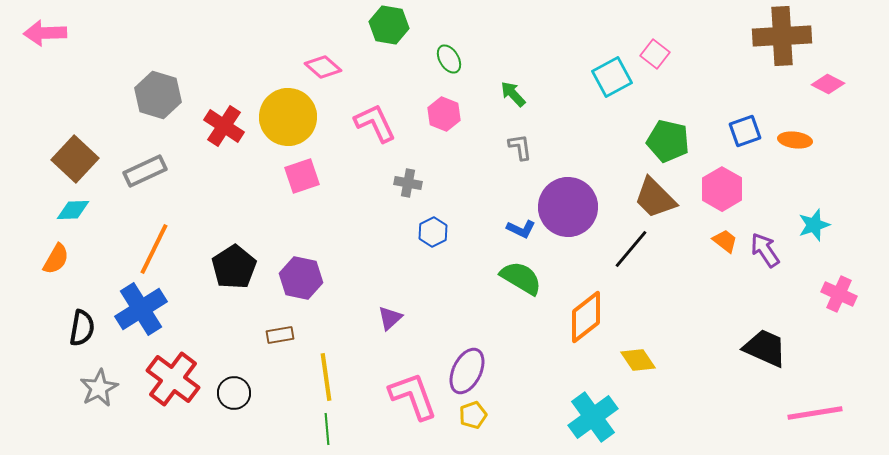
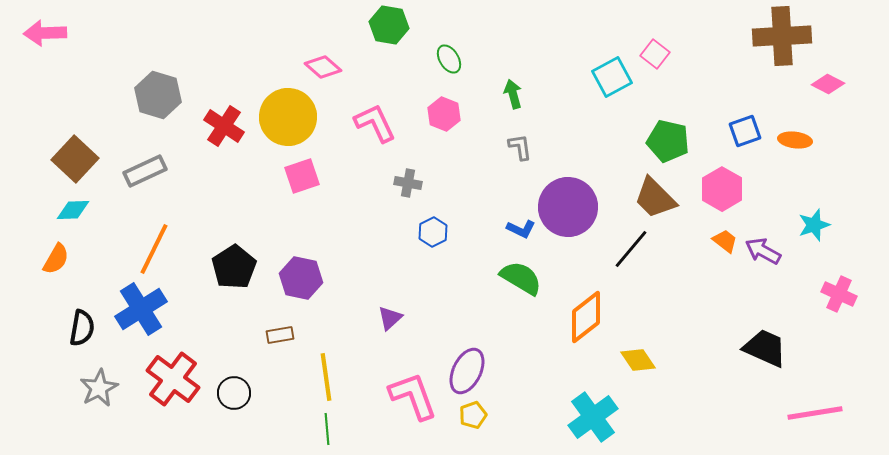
green arrow at (513, 94): rotated 28 degrees clockwise
purple arrow at (765, 250): moved 2 px left, 1 px down; rotated 27 degrees counterclockwise
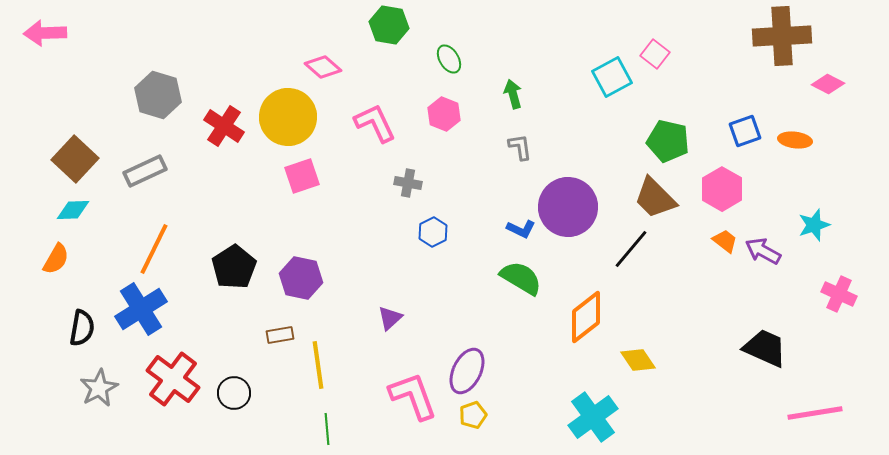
yellow line at (326, 377): moved 8 px left, 12 px up
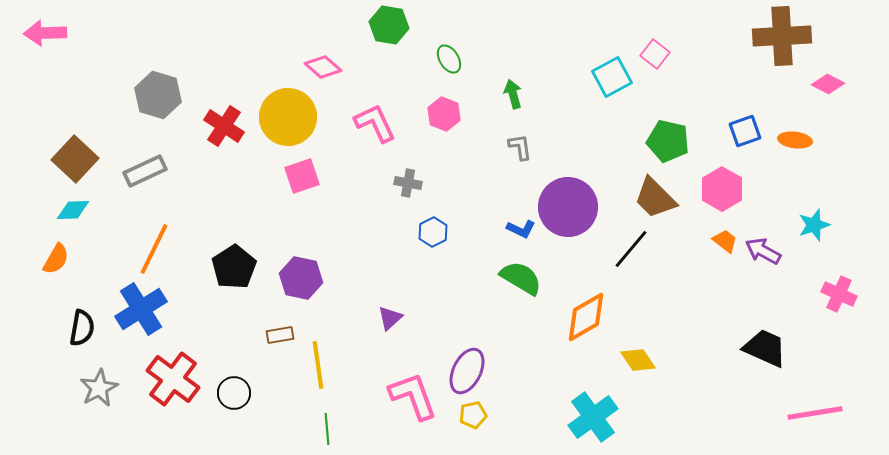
orange diamond at (586, 317): rotated 8 degrees clockwise
yellow pentagon at (473, 415): rotated 8 degrees clockwise
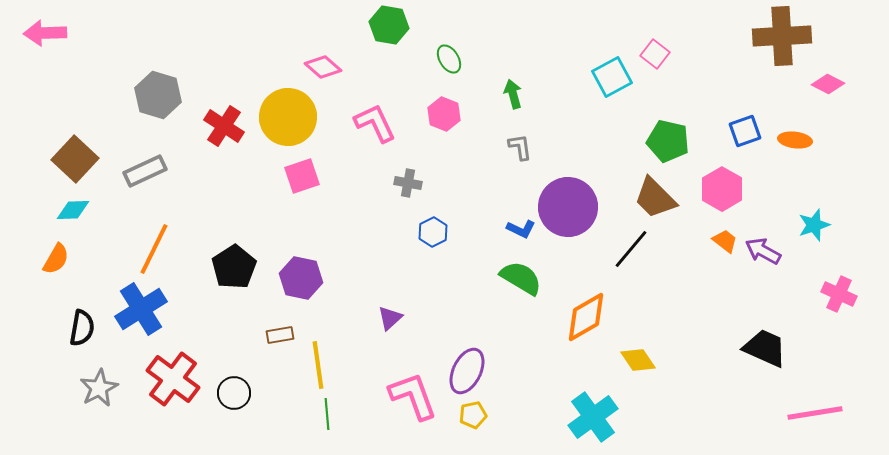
green line at (327, 429): moved 15 px up
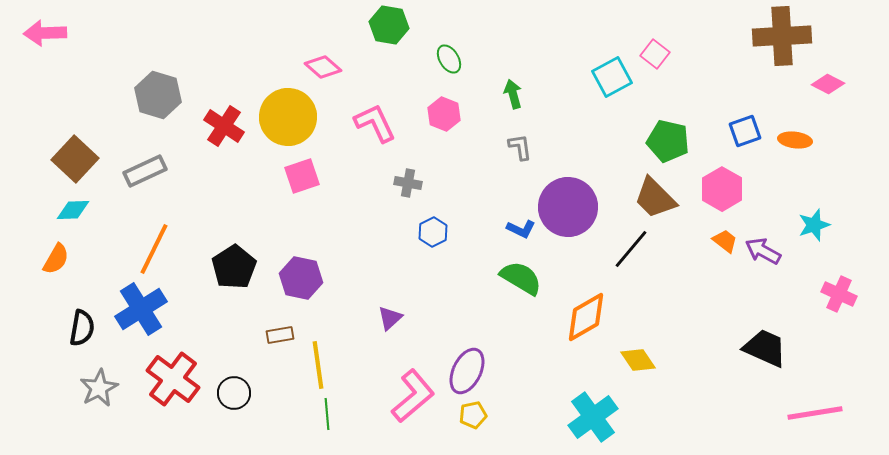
pink L-shape at (413, 396): rotated 70 degrees clockwise
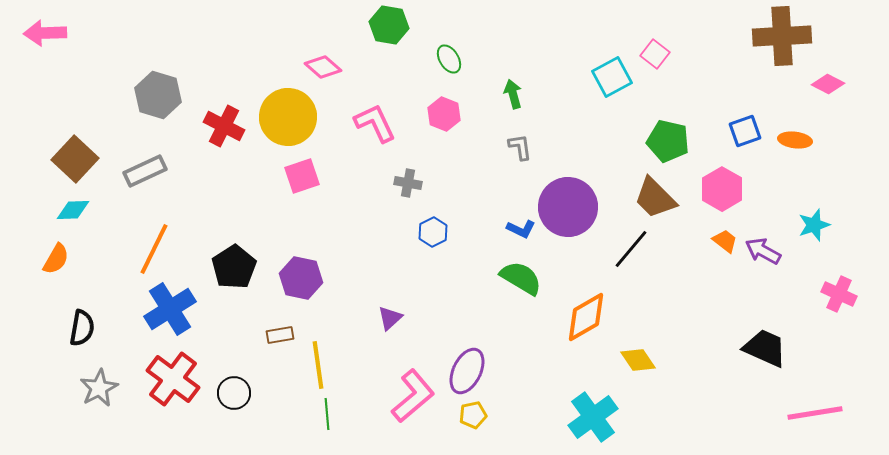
red cross at (224, 126): rotated 6 degrees counterclockwise
blue cross at (141, 309): moved 29 px right
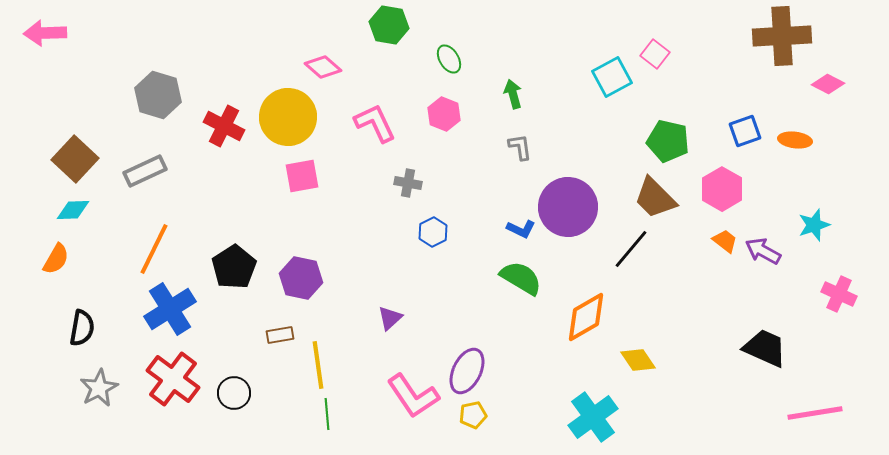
pink square at (302, 176): rotated 9 degrees clockwise
pink L-shape at (413, 396): rotated 96 degrees clockwise
